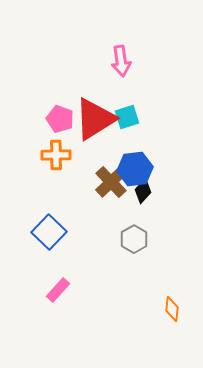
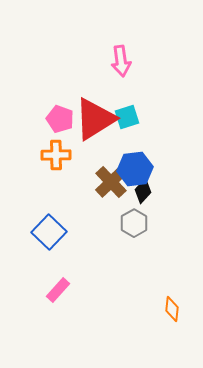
gray hexagon: moved 16 px up
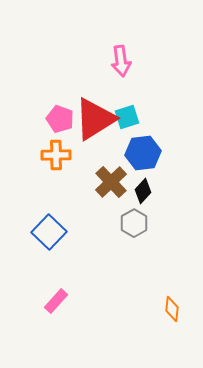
blue hexagon: moved 8 px right, 16 px up
pink rectangle: moved 2 px left, 11 px down
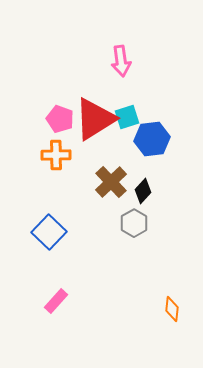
blue hexagon: moved 9 px right, 14 px up
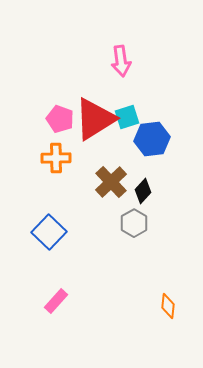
orange cross: moved 3 px down
orange diamond: moved 4 px left, 3 px up
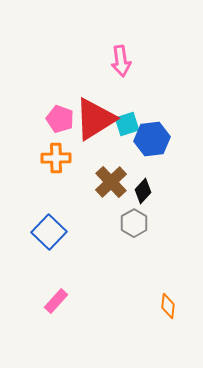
cyan square: moved 7 px down
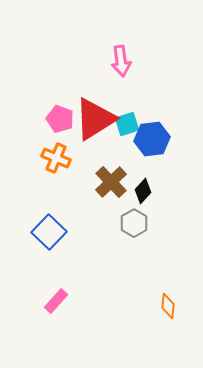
orange cross: rotated 24 degrees clockwise
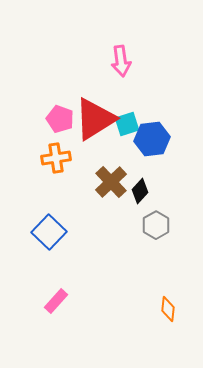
orange cross: rotated 32 degrees counterclockwise
black diamond: moved 3 px left
gray hexagon: moved 22 px right, 2 px down
orange diamond: moved 3 px down
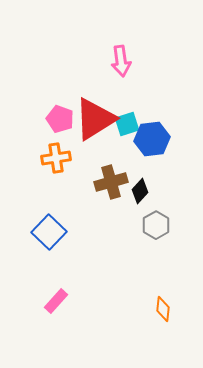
brown cross: rotated 28 degrees clockwise
orange diamond: moved 5 px left
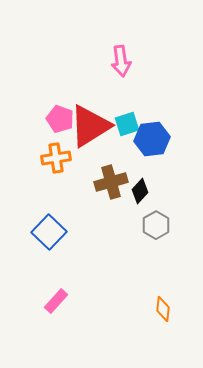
red triangle: moved 5 px left, 7 px down
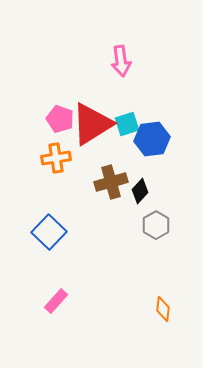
red triangle: moved 2 px right, 2 px up
